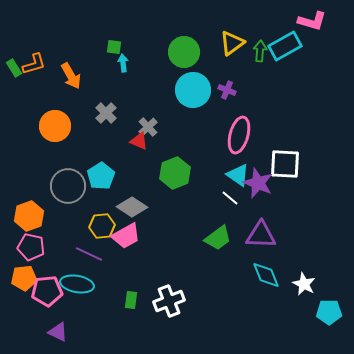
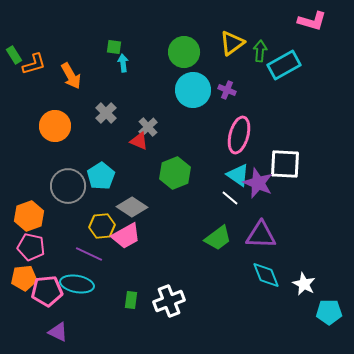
cyan rectangle at (285, 46): moved 1 px left, 19 px down
green rectangle at (14, 68): moved 13 px up
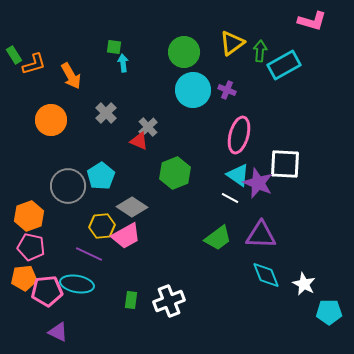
orange circle at (55, 126): moved 4 px left, 6 px up
white line at (230, 198): rotated 12 degrees counterclockwise
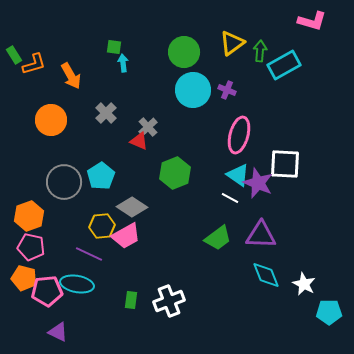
gray circle at (68, 186): moved 4 px left, 4 px up
orange pentagon at (24, 278): rotated 20 degrees clockwise
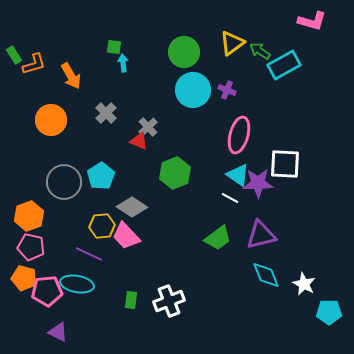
green arrow at (260, 51): rotated 60 degrees counterclockwise
purple star at (258, 183): rotated 24 degrees counterclockwise
purple triangle at (261, 235): rotated 16 degrees counterclockwise
pink trapezoid at (126, 236): rotated 76 degrees clockwise
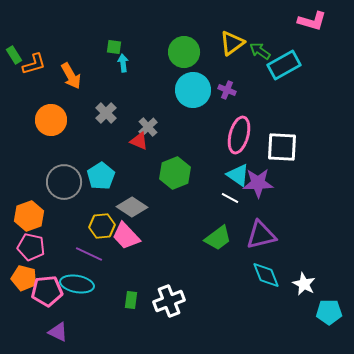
white square at (285, 164): moved 3 px left, 17 px up
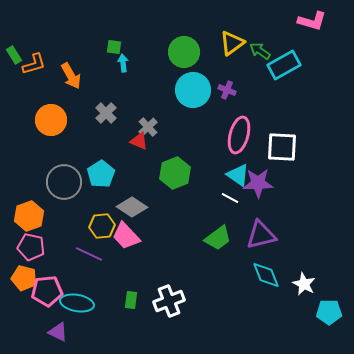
cyan pentagon at (101, 176): moved 2 px up
cyan ellipse at (77, 284): moved 19 px down
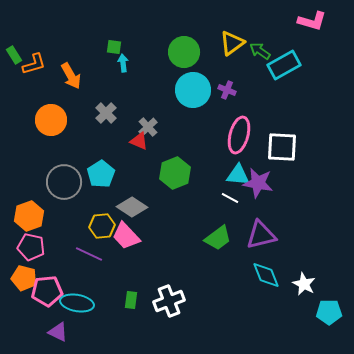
cyan triangle at (238, 175): rotated 30 degrees counterclockwise
purple star at (258, 183): rotated 12 degrees clockwise
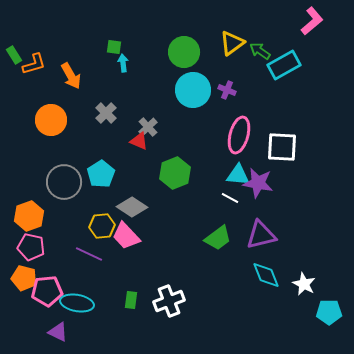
pink L-shape at (312, 21): rotated 56 degrees counterclockwise
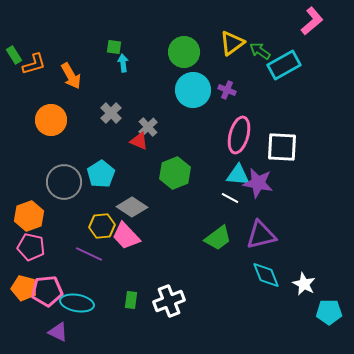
gray cross at (106, 113): moved 5 px right
orange pentagon at (24, 278): moved 10 px down
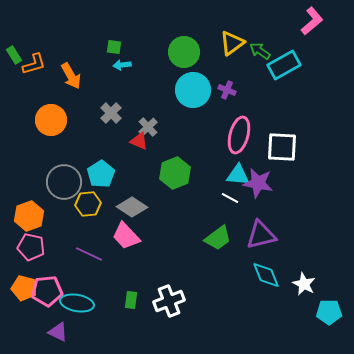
cyan arrow at (123, 63): moved 1 px left, 2 px down; rotated 90 degrees counterclockwise
yellow hexagon at (102, 226): moved 14 px left, 22 px up
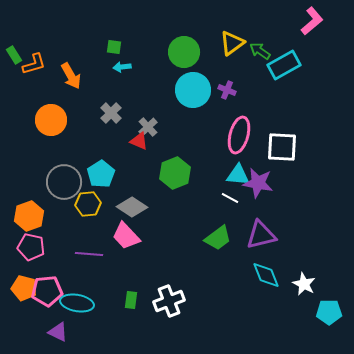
cyan arrow at (122, 65): moved 2 px down
purple line at (89, 254): rotated 20 degrees counterclockwise
